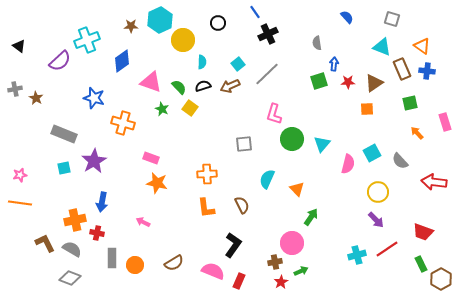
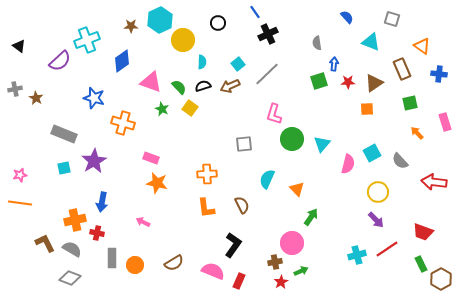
cyan triangle at (382, 47): moved 11 px left, 5 px up
blue cross at (427, 71): moved 12 px right, 3 px down
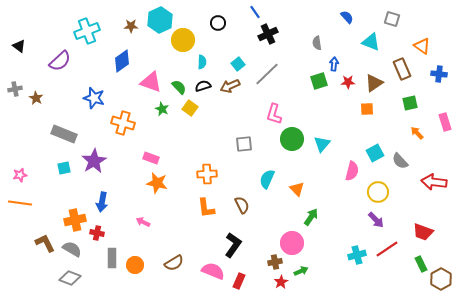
cyan cross at (87, 40): moved 9 px up
cyan square at (372, 153): moved 3 px right
pink semicircle at (348, 164): moved 4 px right, 7 px down
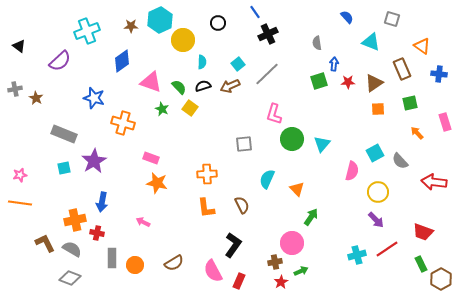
orange square at (367, 109): moved 11 px right
pink semicircle at (213, 271): rotated 140 degrees counterclockwise
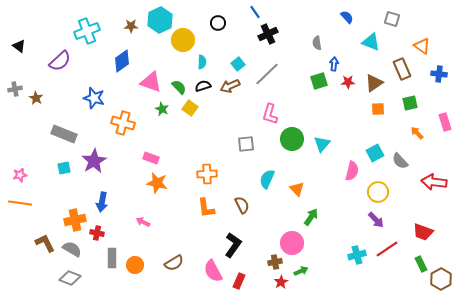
pink L-shape at (274, 114): moved 4 px left
gray square at (244, 144): moved 2 px right
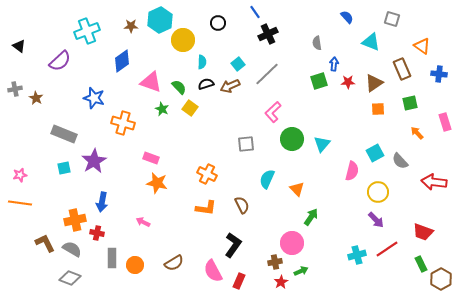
black semicircle at (203, 86): moved 3 px right, 2 px up
pink L-shape at (270, 114): moved 3 px right, 2 px up; rotated 30 degrees clockwise
orange cross at (207, 174): rotated 30 degrees clockwise
orange L-shape at (206, 208): rotated 75 degrees counterclockwise
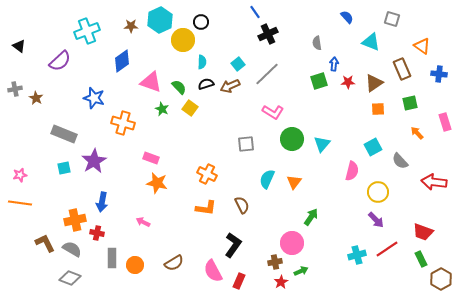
black circle at (218, 23): moved 17 px left, 1 px up
pink L-shape at (273, 112): rotated 105 degrees counterclockwise
cyan square at (375, 153): moved 2 px left, 6 px up
orange triangle at (297, 189): moved 3 px left, 7 px up; rotated 21 degrees clockwise
green rectangle at (421, 264): moved 5 px up
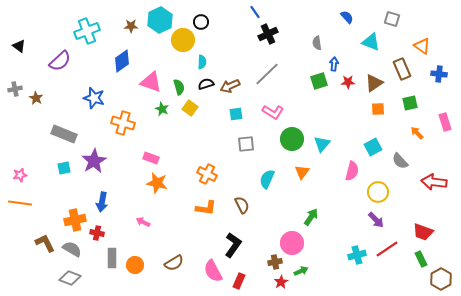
cyan square at (238, 64): moved 2 px left, 50 px down; rotated 32 degrees clockwise
green semicircle at (179, 87): rotated 28 degrees clockwise
orange triangle at (294, 182): moved 8 px right, 10 px up
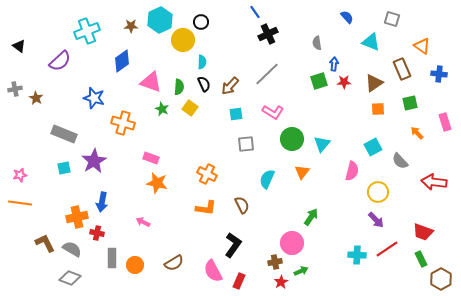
red star at (348, 82): moved 4 px left
black semicircle at (206, 84): moved 2 px left; rotated 84 degrees clockwise
brown arrow at (230, 86): rotated 24 degrees counterclockwise
green semicircle at (179, 87): rotated 21 degrees clockwise
orange cross at (75, 220): moved 2 px right, 3 px up
cyan cross at (357, 255): rotated 18 degrees clockwise
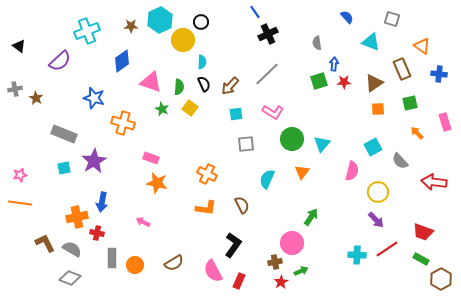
green rectangle at (421, 259): rotated 35 degrees counterclockwise
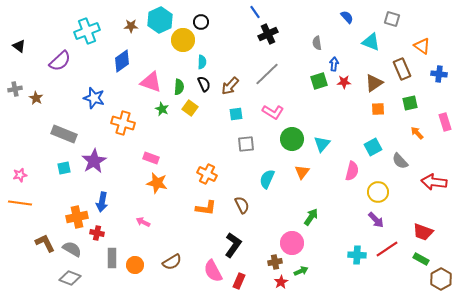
brown semicircle at (174, 263): moved 2 px left, 1 px up
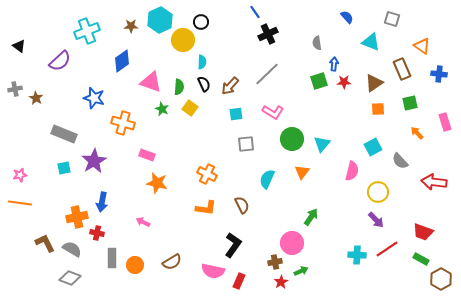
pink rectangle at (151, 158): moved 4 px left, 3 px up
pink semicircle at (213, 271): rotated 50 degrees counterclockwise
